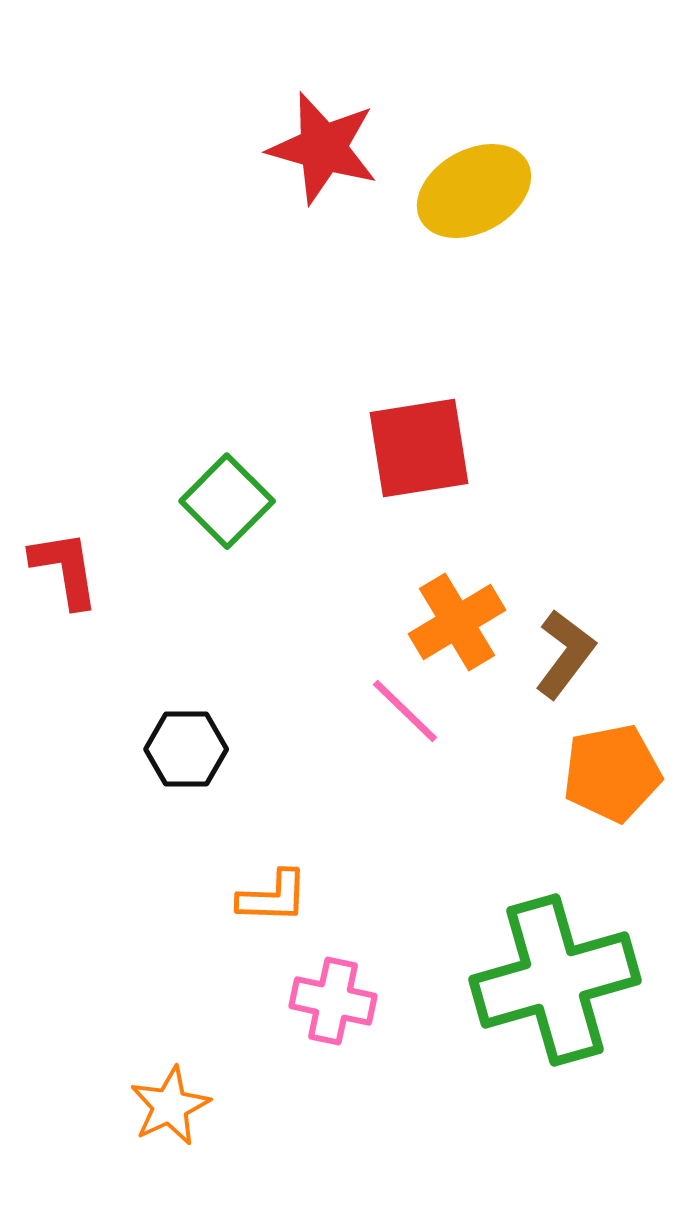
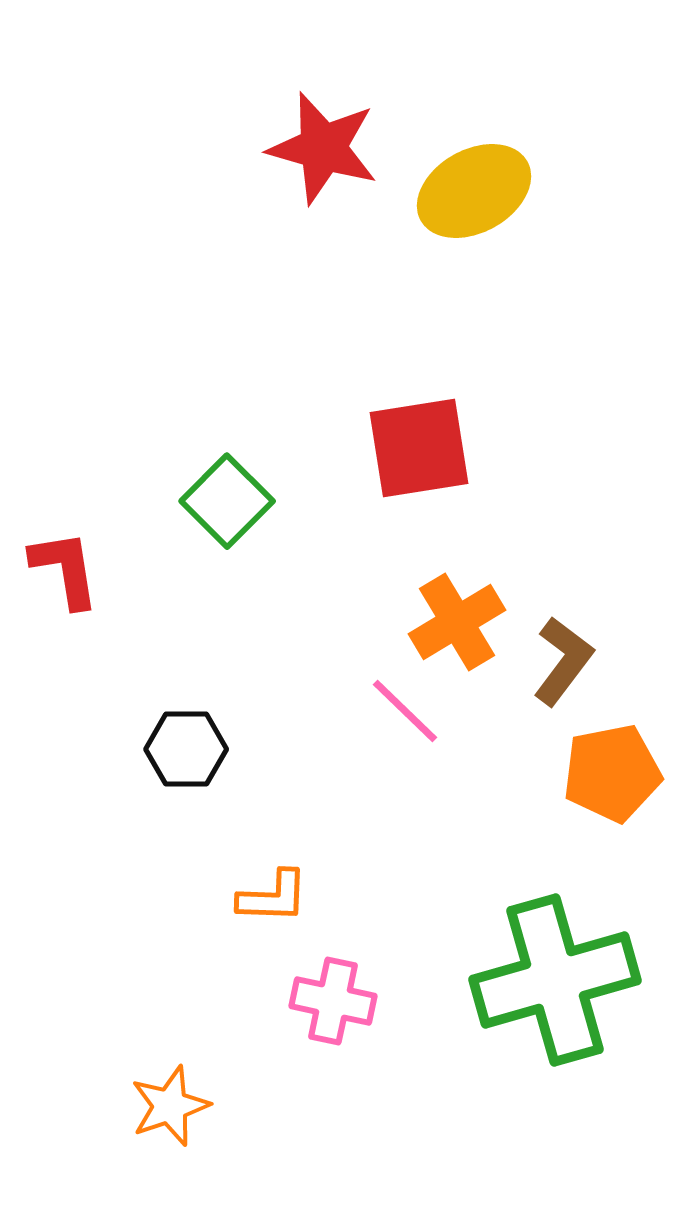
brown L-shape: moved 2 px left, 7 px down
orange star: rotated 6 degrees clockwise
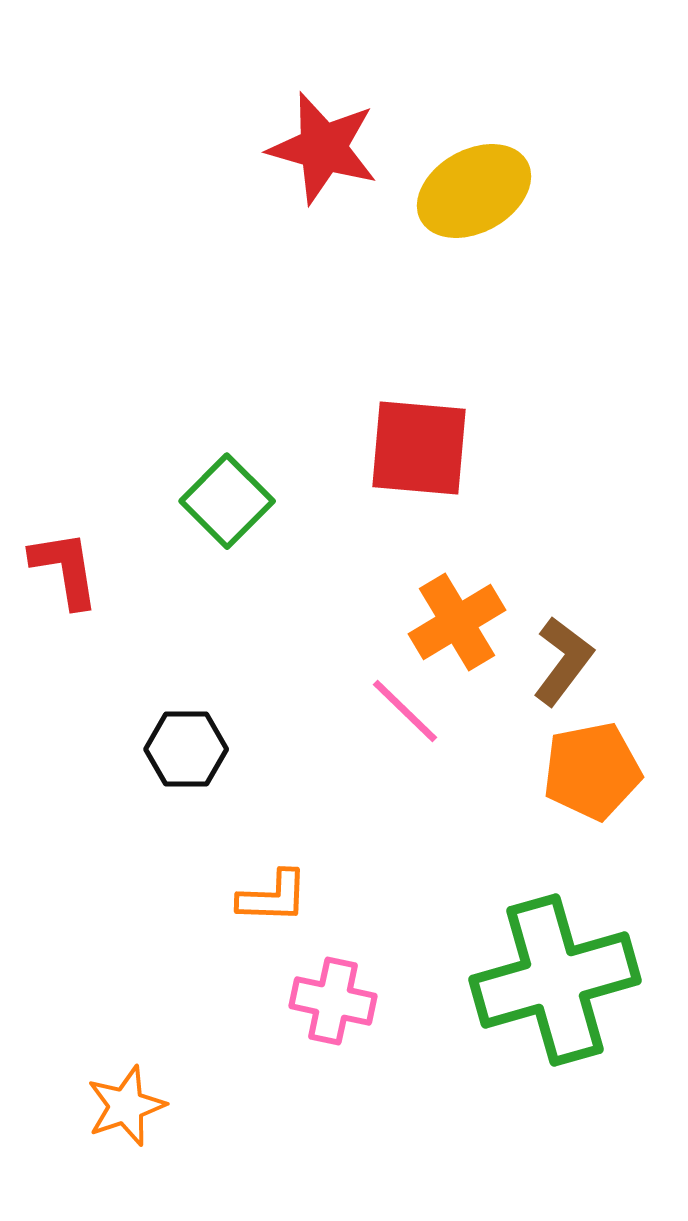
red square: rotated 14 degrees clockwise
orange pentagon: moved 20 px left, 2 px up
orange star: moved 44 px left
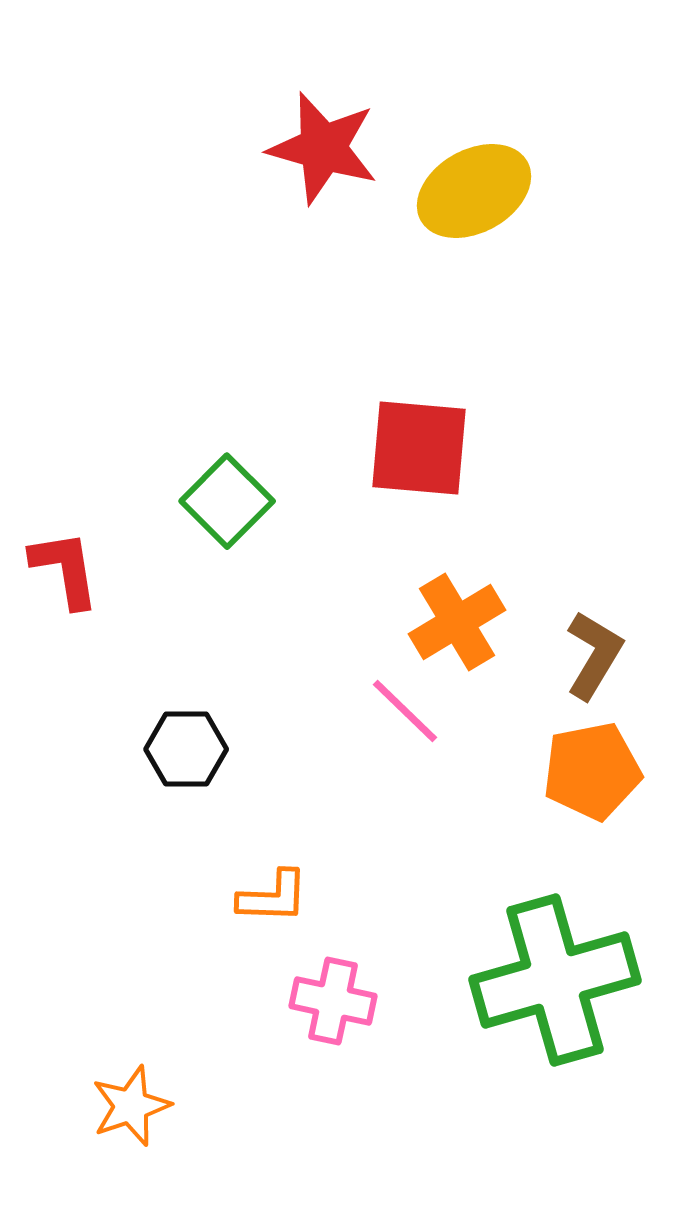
brown L-shape: moved 31 px right, 6 px up; rotated 6 degrees counterclockwise
orange star: moved 5 px right
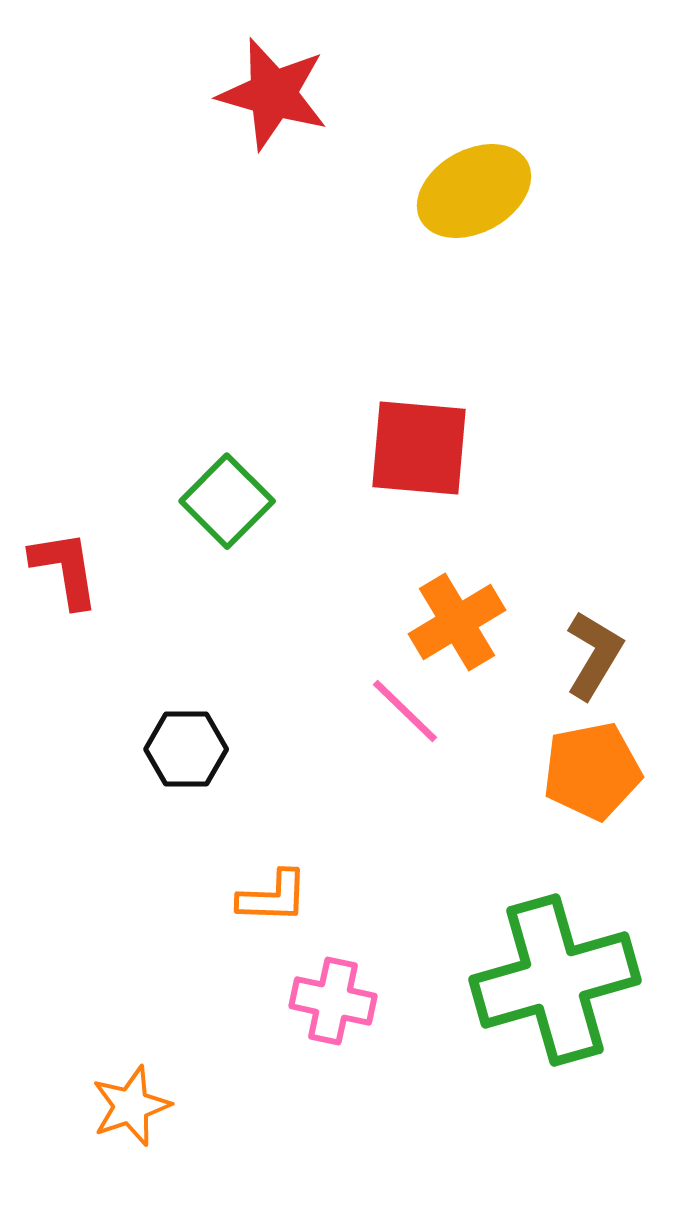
red star: moved 50 px left, 54 px up
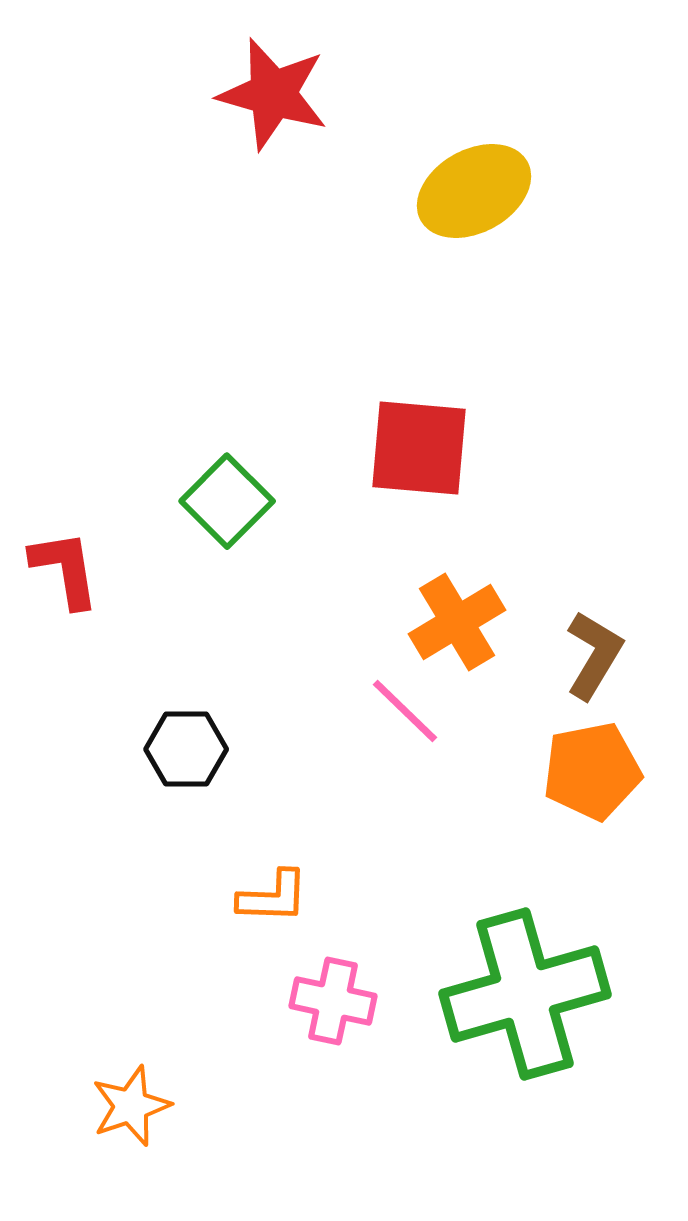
green cross: moved 30 px left, 14 px down
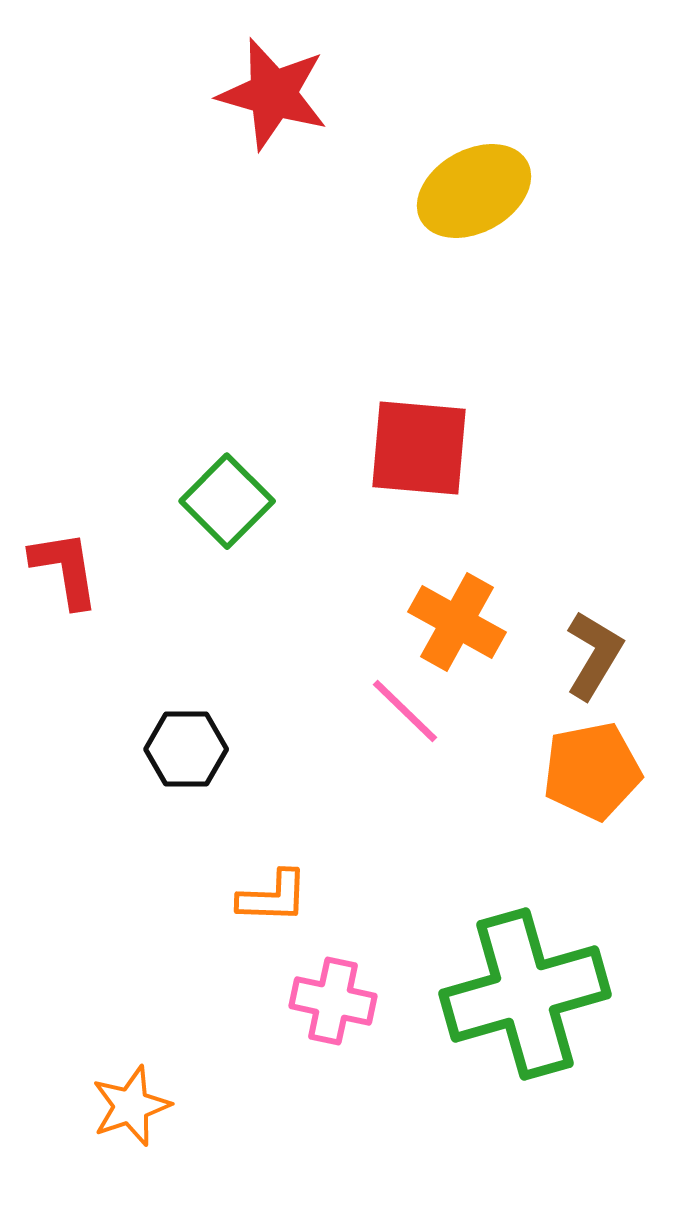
orange cross: rotated 30 degrees counterclockwise
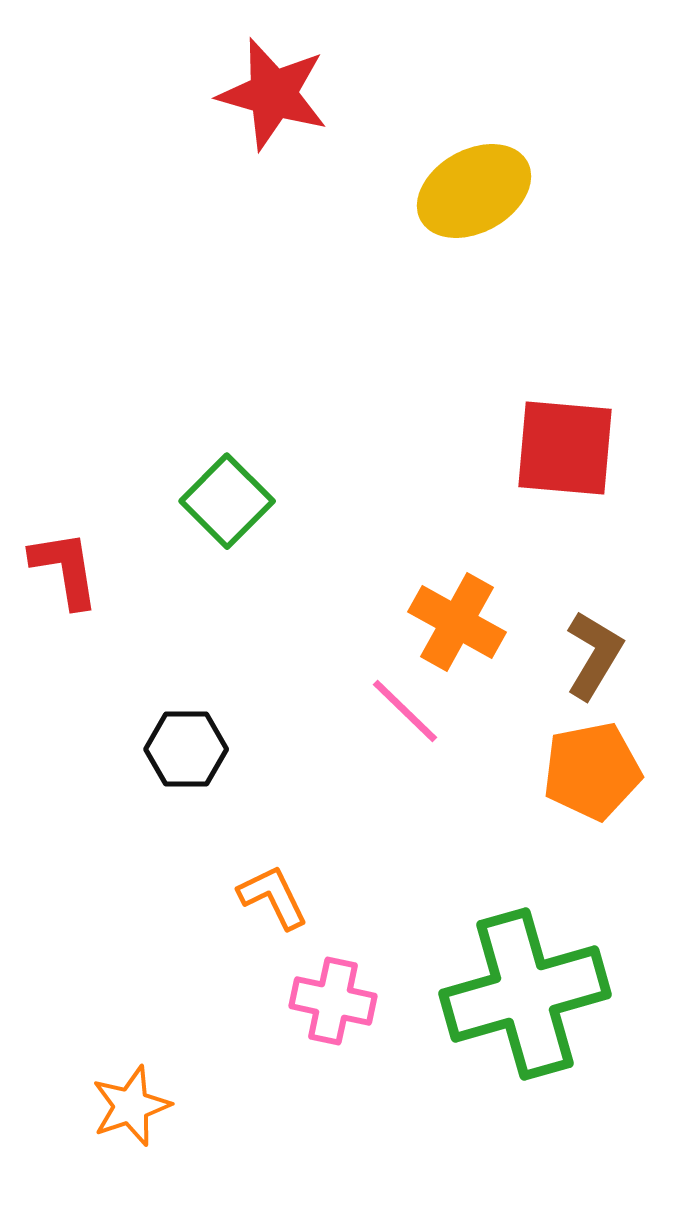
red square: moved 146 px right
orange L-shape: rotated 118 degrees counterclockwise
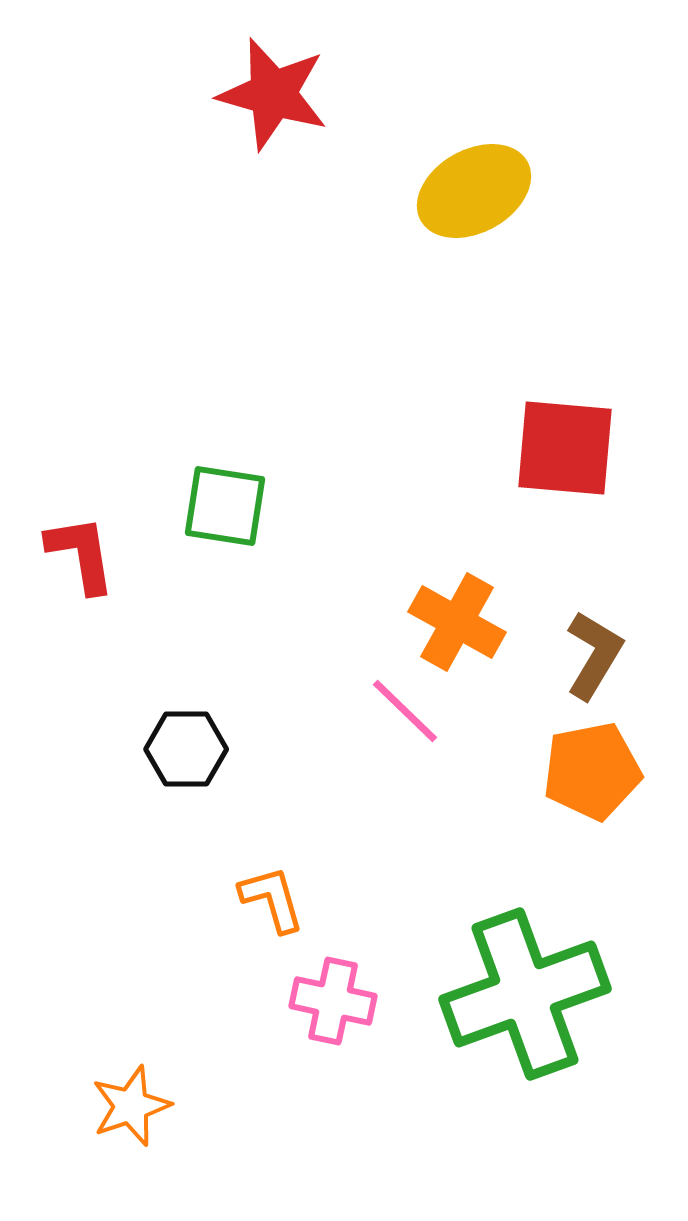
green square: moved 2 px left, 5 px down; rotated 36 degrees counterclockwise
red L-shape: moved 16 px right, 15 px up
orange L-shape: moved 1 px left, 2 px down; rotated 10 degrees clockwise
green cross: rotated 4 degrees counterclockwise
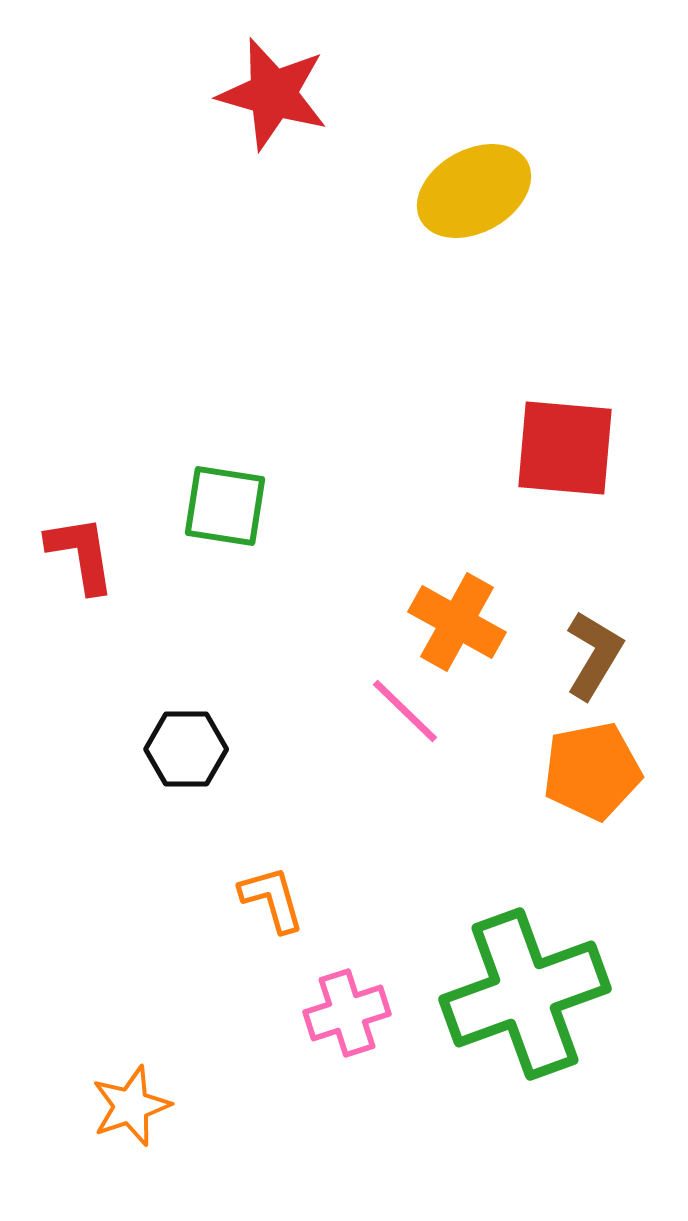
pink cross: moved 14 px right, 12 px down; rotated 30 degrees counterclockwise
